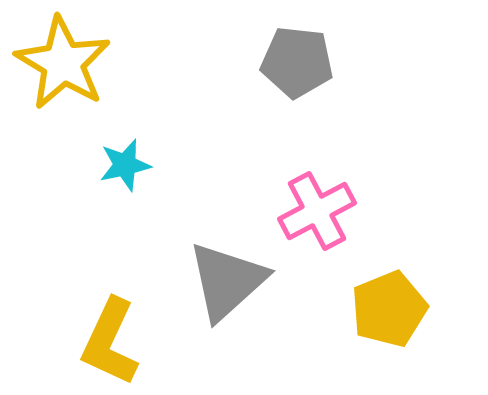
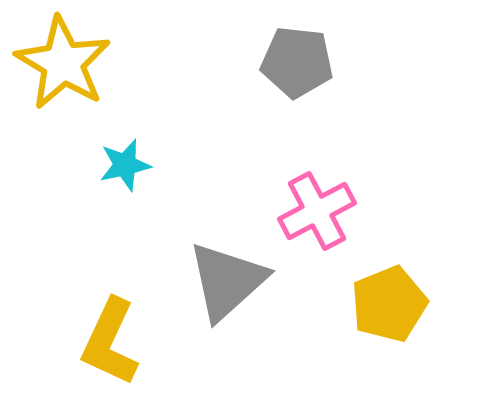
yellow pentagon: moved 5 px up
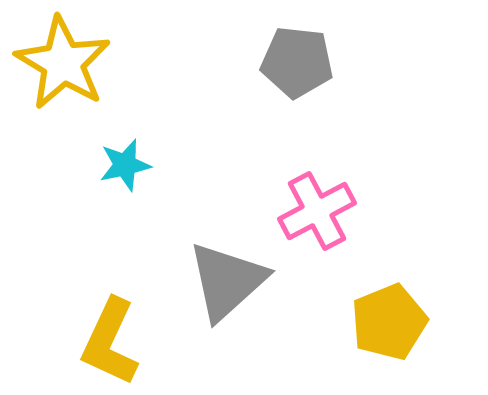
yellow pentagon: moved 18 px down
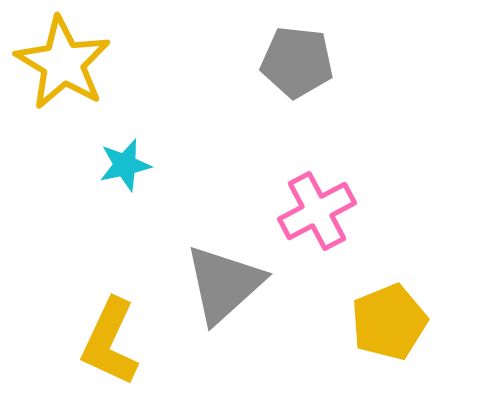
gray triangle: moved 3 px left, 3 px down
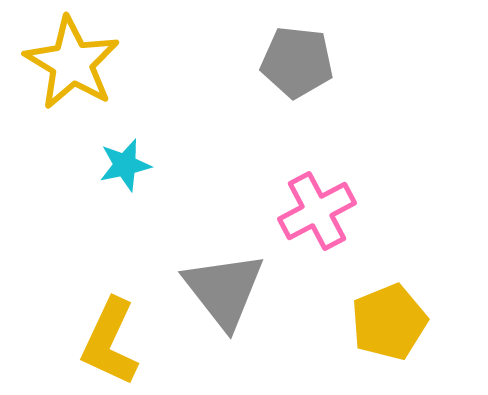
yellow star: moved 9 px right
gray triangle: moved 6 px down; rotated 26 degrees counterclockwise
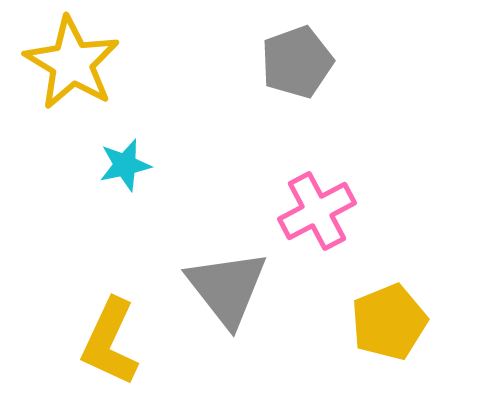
gray pentagon: rotated 26 degrees counterclockwise
gray triangle: moved 3 px right, 2 px up
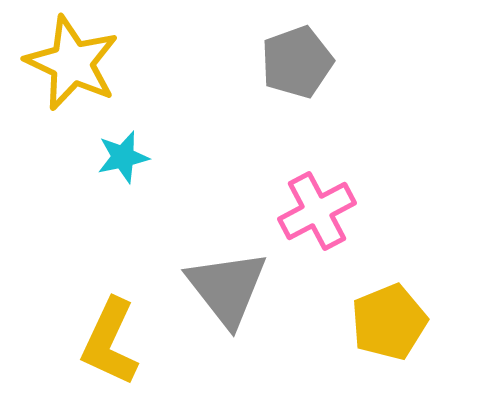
yellow star: rotated 6 degrees counterclockwise
cyan star: moved 2 px left, 8 px up
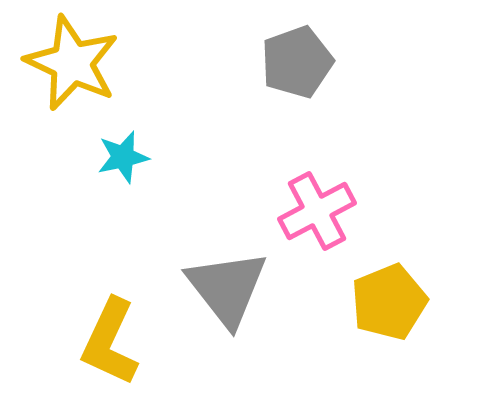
yellow pentagon: moved 20 px up
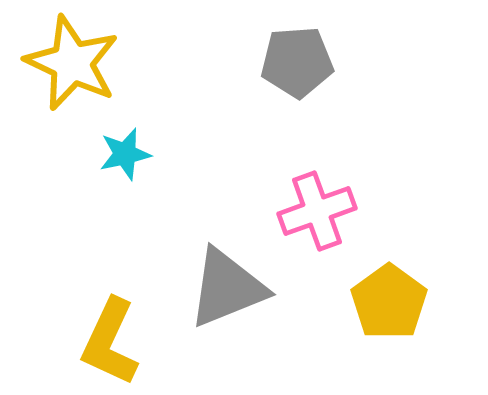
gray pentagon: rotated 16 degrees clockwise
cyan star: moved 2 px right, 3 px up
pink cross: rotated 8 degrees clockwise
gray triangle: rotated 46 degrees clockwise
yellow pentagon: rotated 14 degrees counterclockwise
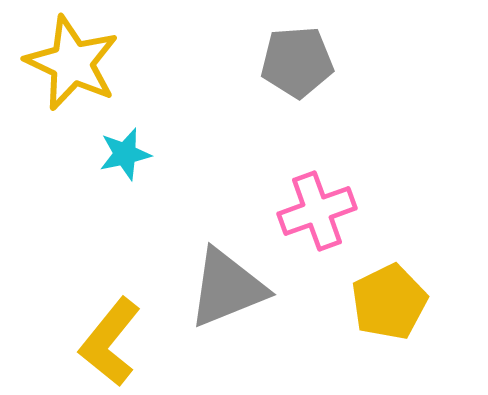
yellow pentagon: rotated 10 degrees clockwise
yellow L-shape: rotated 14 degrees clockwise
